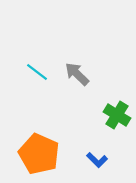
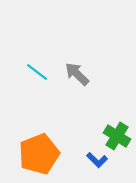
green cross: moved 21 px down
orange pentagon: rotated 27 degrees clockwise
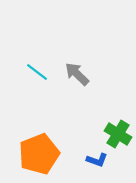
green cross: moved 1 px right, 2 px up
blue L-shape: rotated 25 degrees counterclockwise
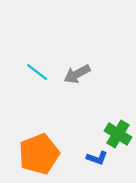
gray arrow: rotated 72 degrees counterclockwise
blue L-shape: moved 2 px up
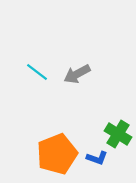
orange pentagon: moved 18 px right
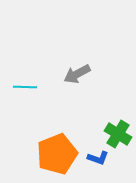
cyan line: moved 12 px left, 15 px down; rotated 35 degrees counterclockwise
blue L-shape: moved 1 px right
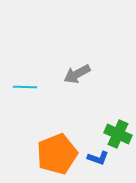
green cross: rotated 8 degrees counterclockwise
